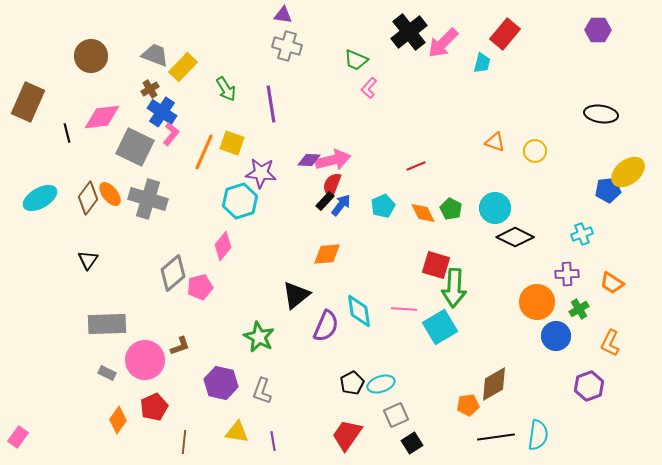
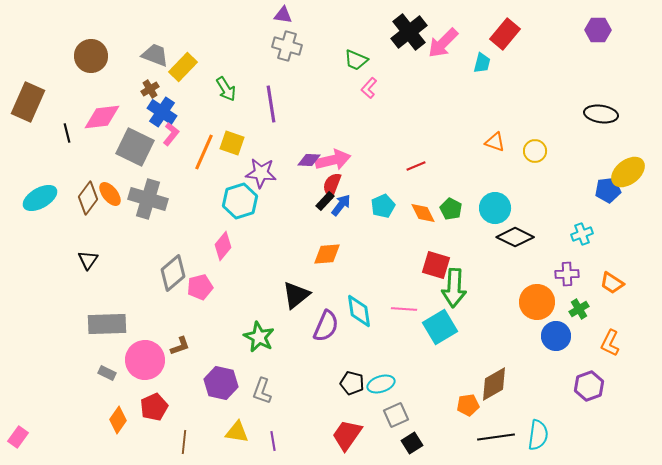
black pentagon at (352, 383): rotated 30 degrees counterclockwise
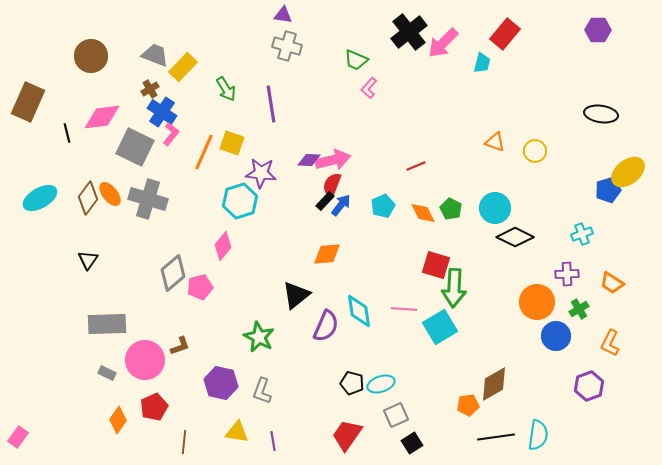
blue pentagon at (608, 190): rotated 10 degrees counterclockwise
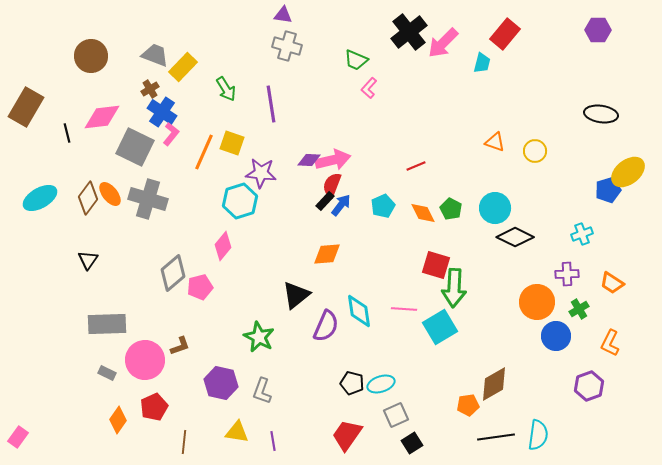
brown rectangle at (28, 102): moved 2 px left, 5 px down; rotated 6 degrees clockwise
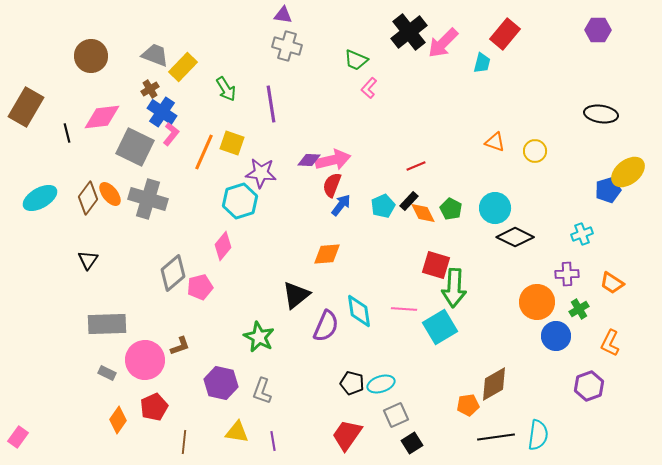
black rectangle at (325, 201): moved 84 px right
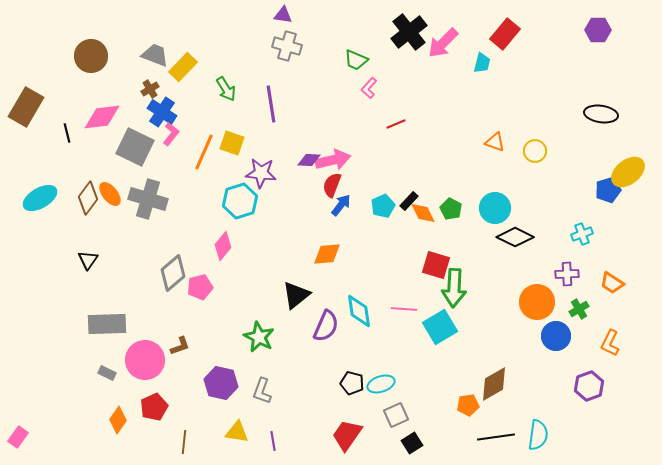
red line at (416, 166): moved 20 px left, 42 px up
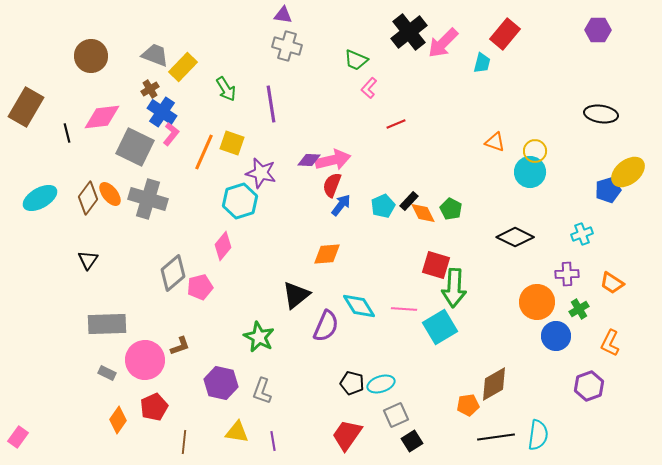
purple star at (261, 173): rotated 8 degrees clockwise
cyan circle at (495, 208): moved 35 px right, 36 px up
cyan diamond at (359, 311): moved 5 px up; rotated 24 degrees counterclockwise
black square at (412, 443): moved 2 px up
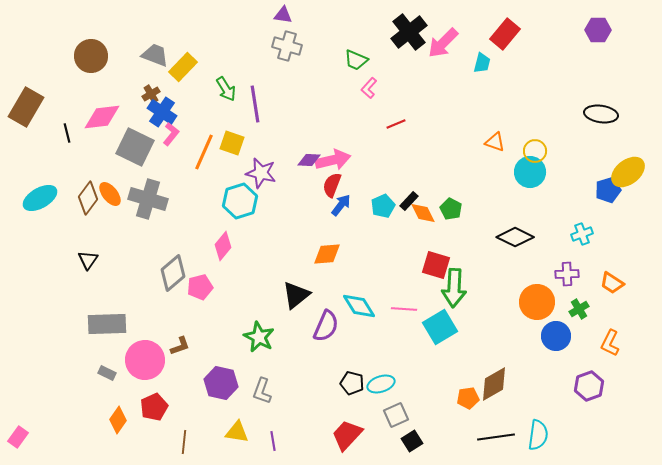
brown cross at (150, 89): moved 1 px right, 5 px down
purple line at (271, 104): moved 16 px left
orange pentagon at (468, 405): moved 7 px up
red trapezoid at (347, 435): rotated 8 degrees clockwise
